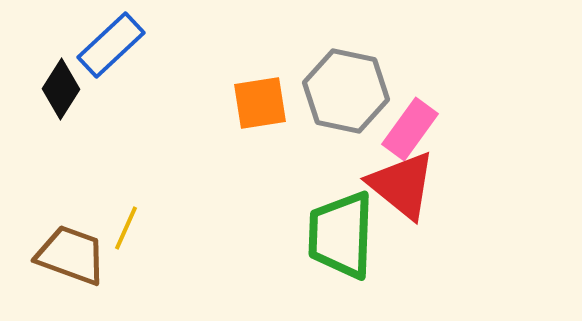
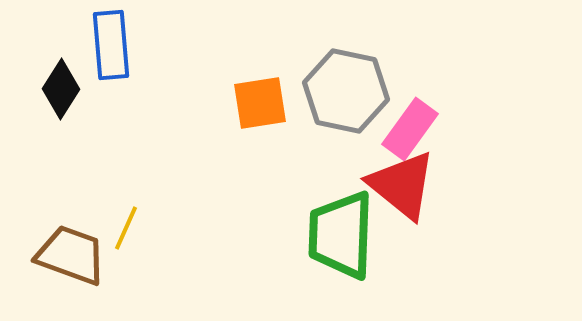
blue rectangle: rotated 52 degrees counterclockwise
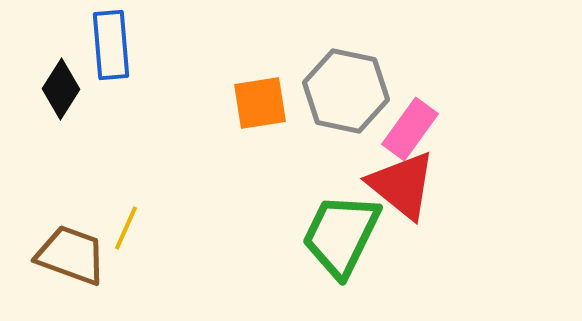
green trapezoid: rotated 24 degrees clockwise
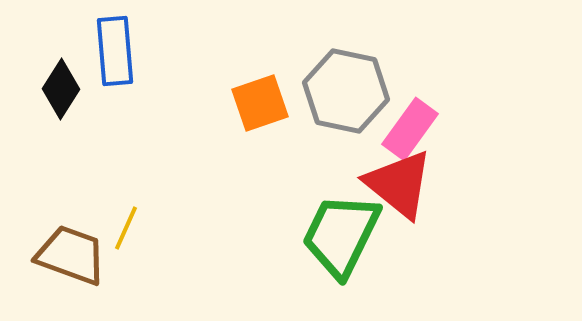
blue rectangle: moved 4 px right, 6 px down
orange square: rotated 10 degrees counterclockwise
red triangle: moved 3 px left, 1 px up
